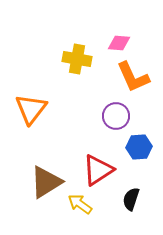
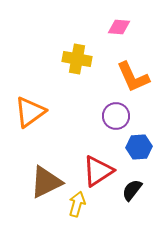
pink diamond: moved 16 px up
orange triangle: moved 1 px left, 3 px down; rotated 16 degrees clockwise
red triangle: moved 1 px down
brown triangle: rotated 6 degrees clockwise
black semicircle: moved 1 px right, 9 px up; rotated 20 degrees clockwise
yellow arrow: moved 3 px left; rotated 70 degrees clockwise
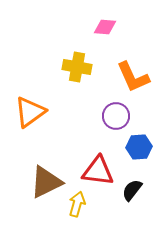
pink diamond: moved 14 px left
yellow cross: moved 8 px down
red triangle: rotated 40 degrees clockwise
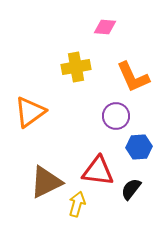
yellow cross: moved 1 px left; rotated 20 degrees counterclockwise
black semicircle: moved 1 px left, 1 px up
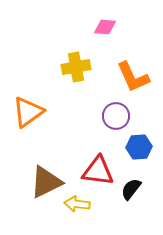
orange triangle: moved 2 px left
yellow arrow: rotated 100 degrees counterclockwise
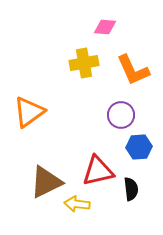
yellow cross: moved 8 px right, 4 px up
orange L-shape: moved 7 px up
orange triangle: moved 1 px right
purple circle: moved 5 px right, 1 px up
red triangle: rotated 20 degrees counterclockwise
black semicircle: rotated 135 degrees clockwise
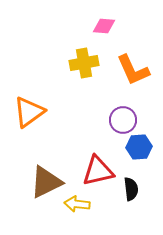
pink diamond: moved 1 px left, 1 px up
purple circle: moved 2 px right, 5 px down
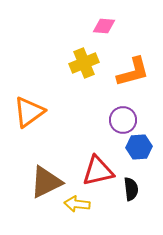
yellow cross: rotated 12 degrees counterclockwise
orange L-shape: moved 2 px down; rotated 81 degrees counterclockwise
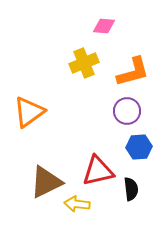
purple circle: moved 4 px right, 9 px up
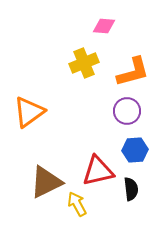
blue hexagon: moved 4 px left, 3 px down
yellow arrow: rotated 55 degrees clockwise
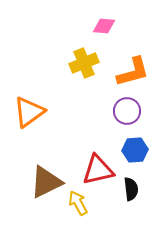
red triangle: moved 1 px up
yellow arrow: moved 1 px right, 1 px up
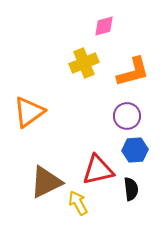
pink diamond: rotated 20 degrees counterclockwise
purple circle: moved 5 px down
